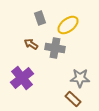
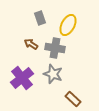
yellow ellipse: rotated 25 degrees counterclockwise
gray star: moved 27 px left, 4 px up; rotated 18 degrees clockwise
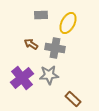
gray rectangle: moved 1 px right, 3 px up; rotated 72 degrees counterclockwise
yellow ellipse: moved 2 px up
gray star: moved 4 px left, 1 px down; rotated 24 degrees counterclockwise
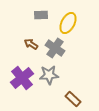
gray cross: rotated 24 degrees clockwise
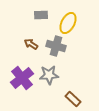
gray cross: moved 1 px right, 2 px up; rotated 18 degrees counterclockwise
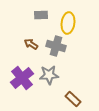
yellow ellipse: rotated 20 degrees counterclockwise
